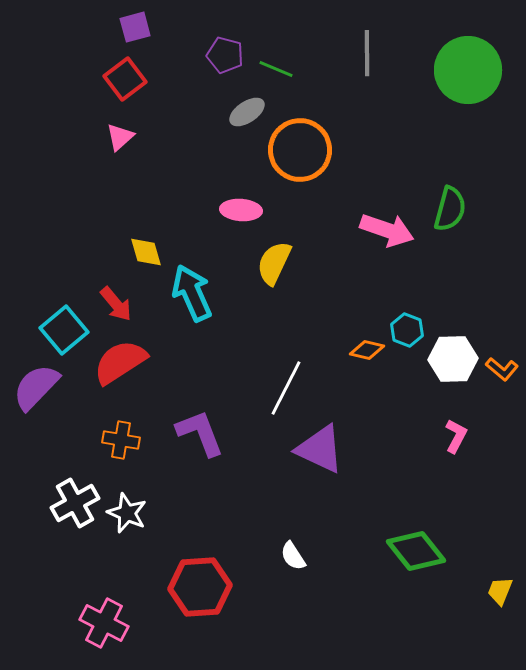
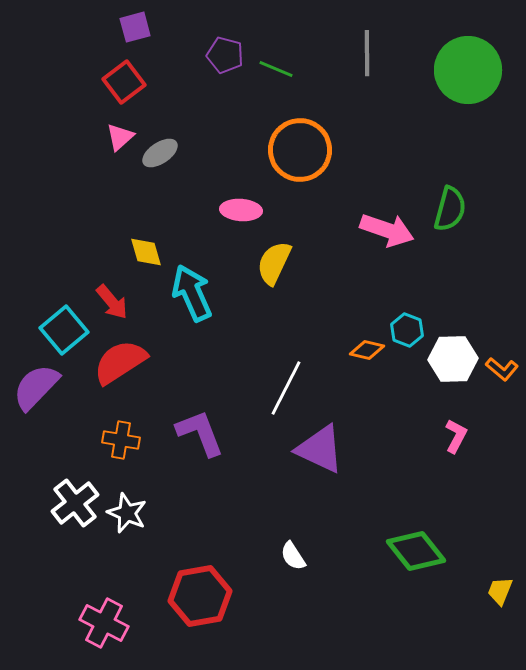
red square: moved 1 px left, 3 px down
gray ellipse: moved 87 px left, 41 px down
red arrow: moved 4 px left, 2 px up
white cross: rotated 9 degrees counterclockwise
red hexagon: moved 9 px down; rotated 6 degrees counterclockwise
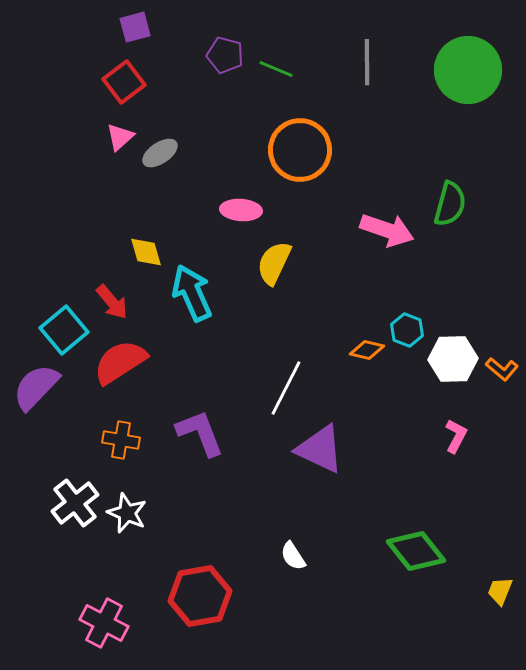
gray line: moved 9 px down
green semicircle: moved 5 px up
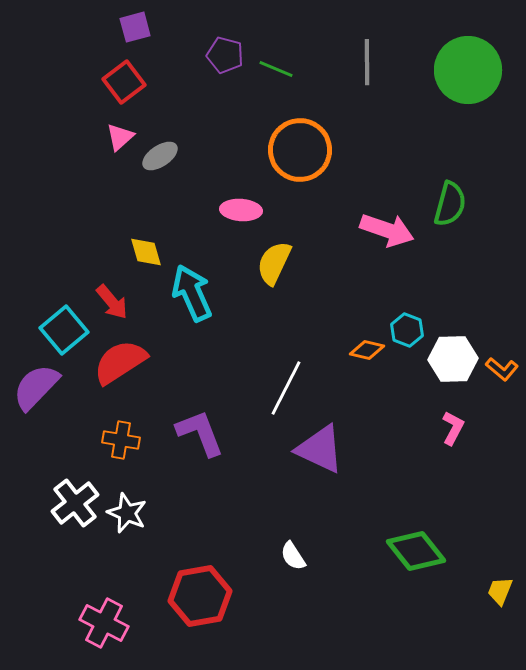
gray ellipse: moved 3 px down
pink L-shape: moved 3 px left, 8 px up
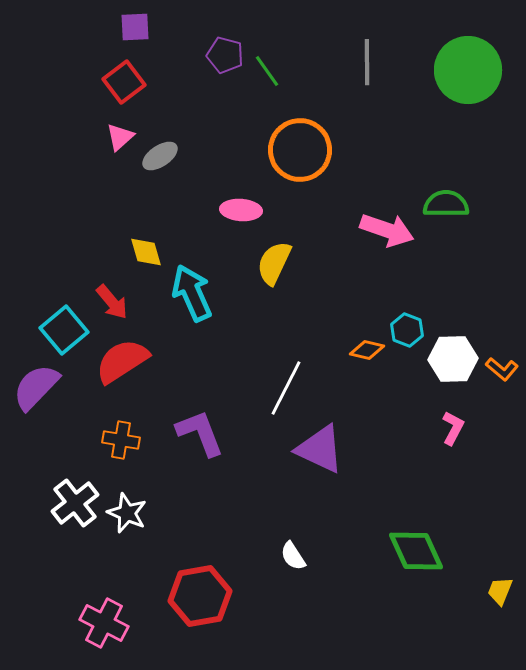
purple square: rotated 12 degrees clockwise
green line: moved 9 px left, 2 px down; rotated 32 degrees clockwise
green semicircle: moved 4 px left; rotated 105 degrees counterclockwise
red semicircle: moved 2 px right, 1 px up
green diamond: rotated 14 degrees clockwise
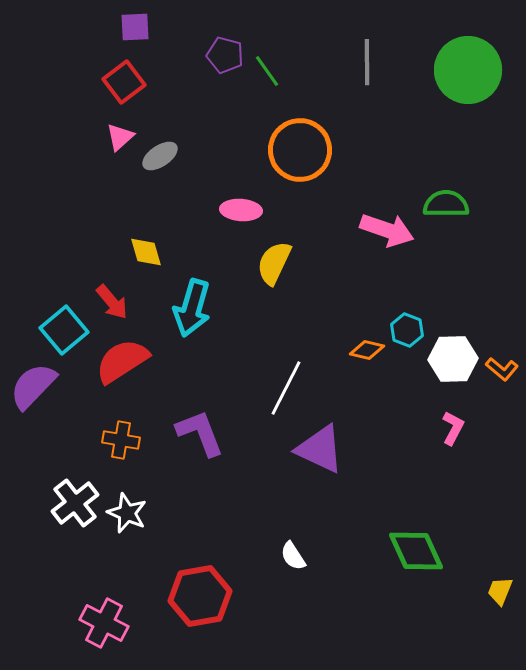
cyan arrow: moved 15 px down; rotated 140 degrees counterclockwise
purple semicircle: moved 3 px left, 1 px up
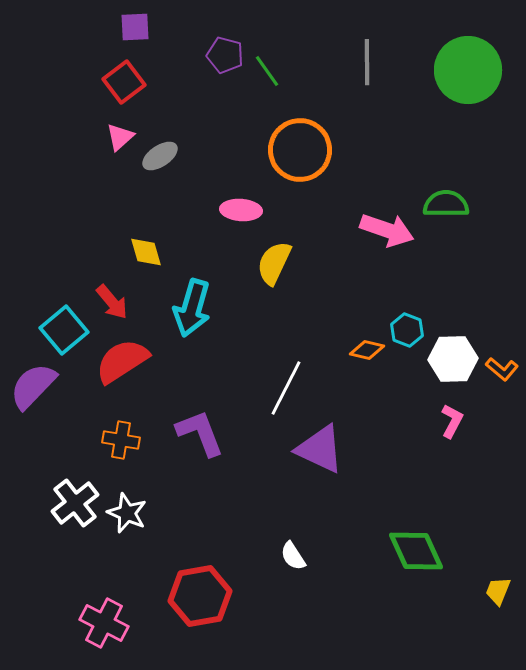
pink L-shape: moved 1 px left, 7 px up
yellow trapezoid: moved 2 px left
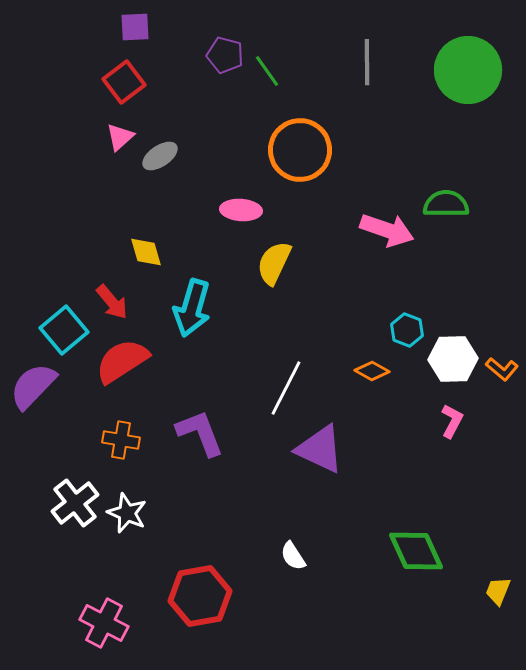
orange diamond: moved 5 px right, 21 px down; rotated 16 degrees clockwise
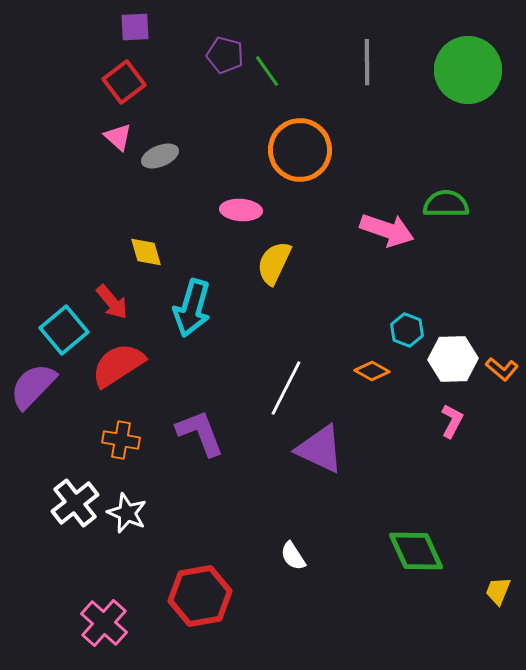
pink triangle: moved 2 px left; rotated 36 degrees counterclockwise
gray ellipse: rotated 12 degrees clockwise
red semicircle: moved 4 px left, 4 px down
pink cross: rotated 15 degrees clockwise
